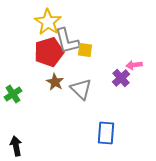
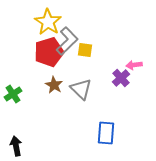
gray L-shape: rotated 120 degrees counterclockwise
brown star: moved 1 px left, 3 px down
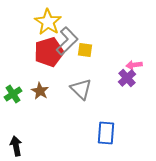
purple cross: moved 6 px right
brown star: moved 14 px left, 6 px down
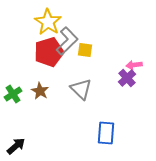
black arrow: rotated 60 degrees clockwise
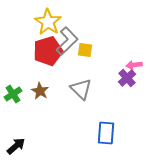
red pentagon: moved 1 px left, 1 px up
